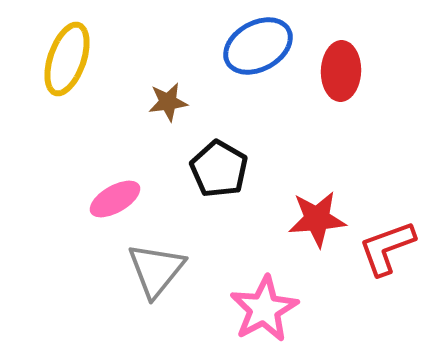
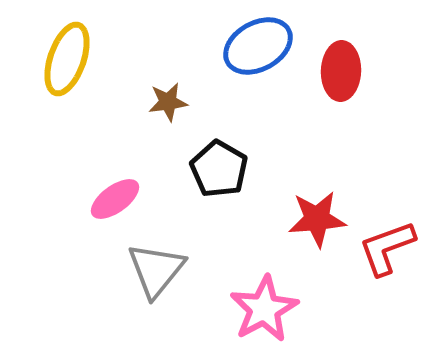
pink ellipse: rotated 6 degrees counterclockwise
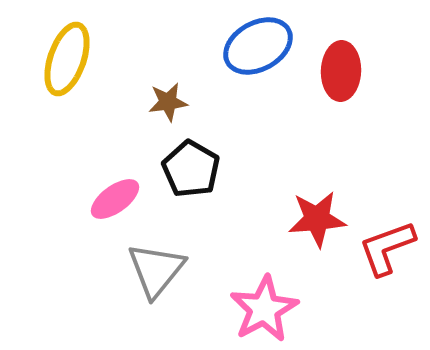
black pentagon: moved 28 px left
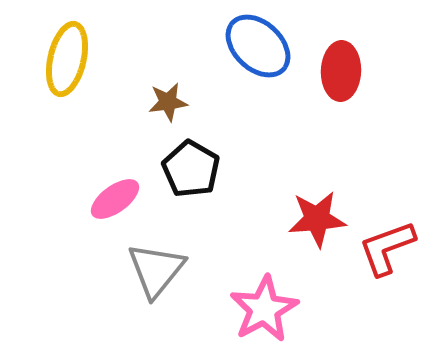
blue ellipse: rotated 72 degrees clockwise
yellow ellipse: rotated 6 degrees counterclockwise
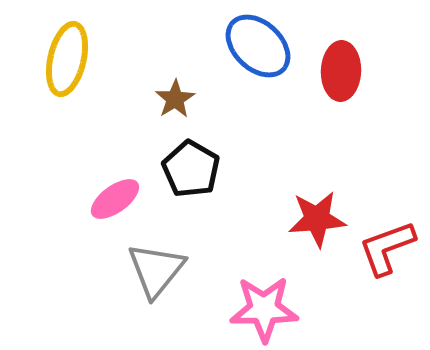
brown star: moved 7 px right, 3 px up; rotated 24 degrees counterclockwise
pink star: rotated 28 degrees clockwise
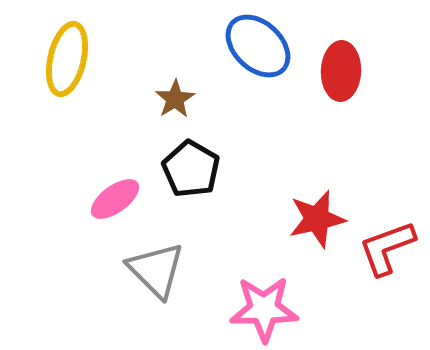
red star: rotated 8 degrees counterclockwise
gray triangle: rotated 24 degrees counterclockwise
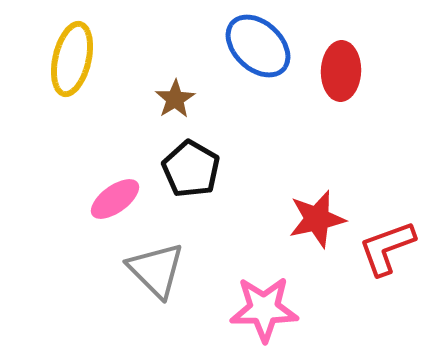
yellow ellipse: moved 5 px right
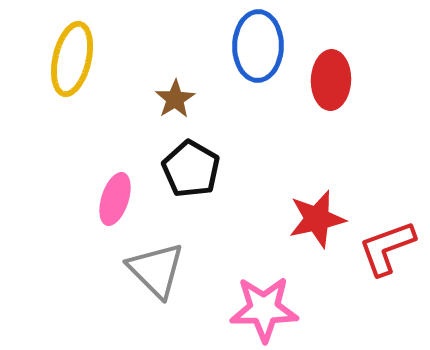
blue ellipse: rotated 48 degrees clockwise
red ellipse: moved 10 px left, 9 px down
pink ellipse: rotated 36 degrees counterclockwise
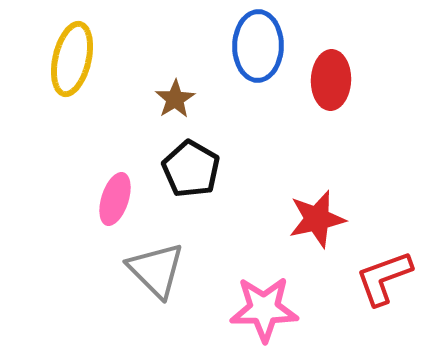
red L-shape: moved 3 px left, 30 px down
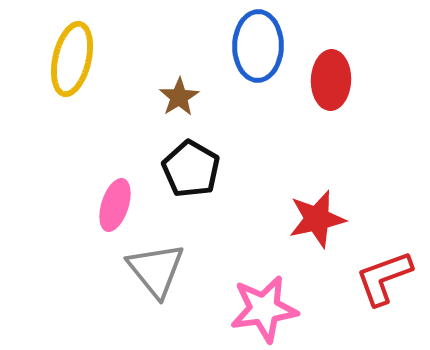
brown star: moved 4 px right, 2 px up
pink ellipse: moved 6 px down
gray triangle: rotated 6 degrees clockwise
pink star: rotated 8 degrees counterclockwise
